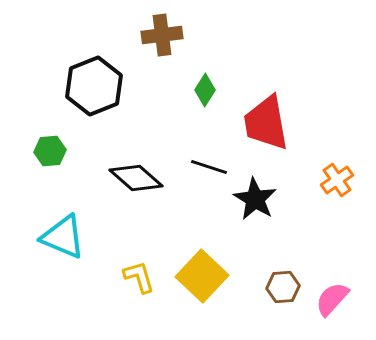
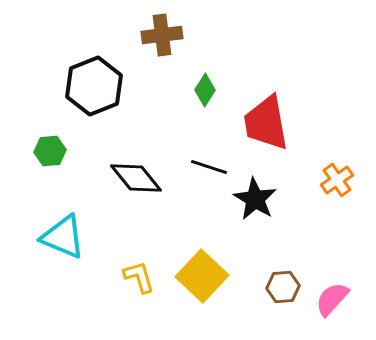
black diamond: rotated 10 degrees clockwise
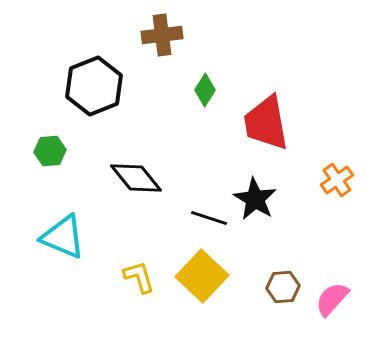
black line: moved 51 px down
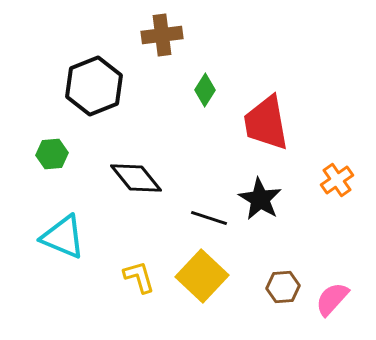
green hexagon: moved 2 px right, 3 px down
black star: moved 5 px right
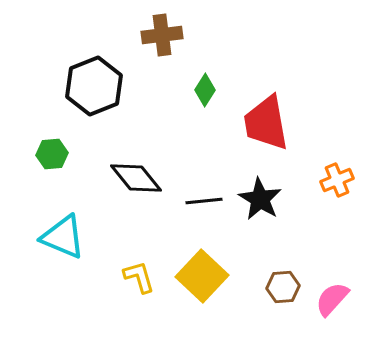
orange cross: rotated 12 degrees clockwise
black line: moved 5 px left, 17 px up; rotated 24 degrees counterclockwise
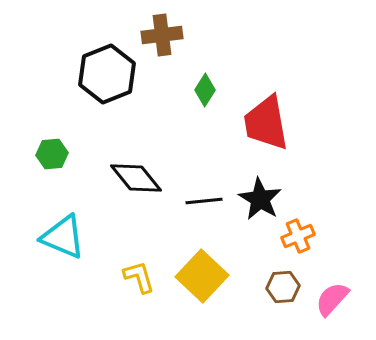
black hexagon: moved 13 px right, 12 px up
orange cross: moved 39 px left, 56 px down
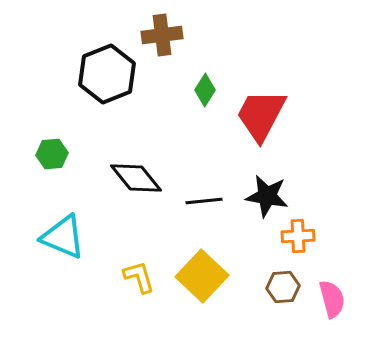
red trapezoid: moved 5 px left, 8 px up; rotated 38 degrees clockwise
black star: moved 7 px right, 3 px up; rotated 21 degrees counterclockwise
orange cross: rotated 20 degrees clockwise
pink semicircle: rotated 123 degrees clockwise
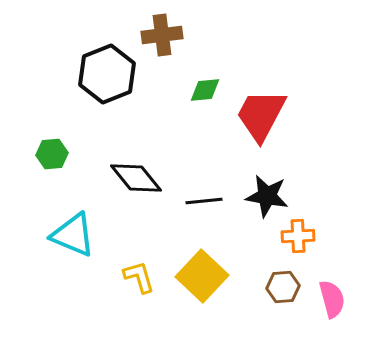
green diamond: rotated 52 degrees clockwise
cyan triangle: moved 10 px right, 2 px up
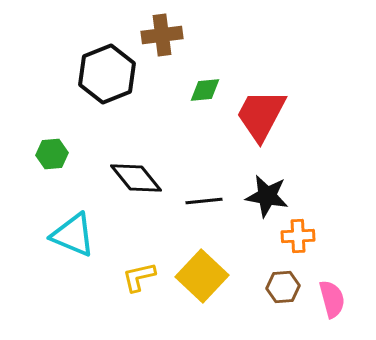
yellow L-shape: rotated 87 degrees counterclockwise
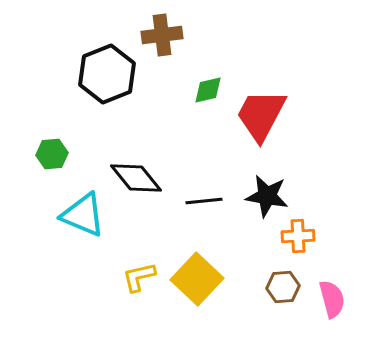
green diamond: moved 3 px right; rotated 8 degrees counterclockwise
cyan triangle: moved 10 px right, 20 px up
yellow square: moved 5 px left, 3 px down
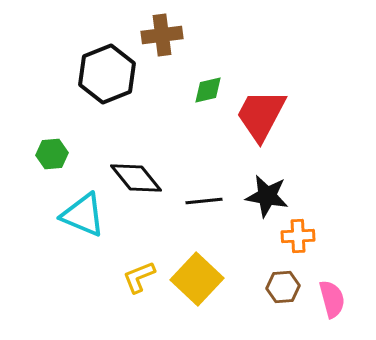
yellow L-shape: rotated 9 degrees counterclockwise
